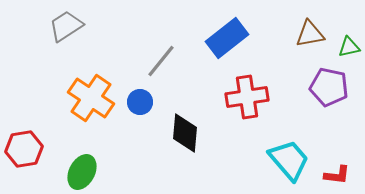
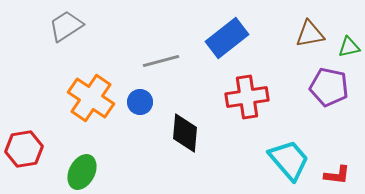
gray line: rotated 36 degrees clockwise
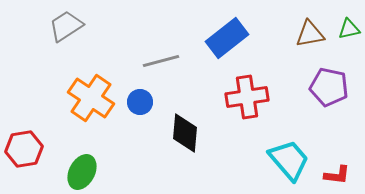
green triangle: moved 18 px up
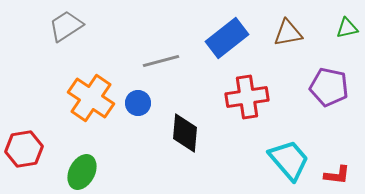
green triangle: moved 2 px left, 1 px up
brown triangle: moved 22 px left, 1 px up
blue circle: moved 2 px left, 1 px down
